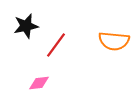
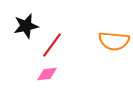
red line: moved 4 px left
pink diamond: moved 8 px right, 9 px up
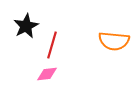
black star: rotated 15 degrees counterclockwise
red line: rotated 20 degrees counterclockwise
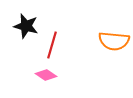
black star: rotated 30 degrees counterclockwise
pink diamond: moved 1 px left, 1 px down; rotated 40 degrees clockwise
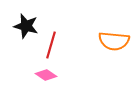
red line: moved 1 px left
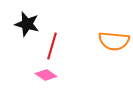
black star: moved 1 px right, 2 px up
red line: moved 1 px right, 1 px down
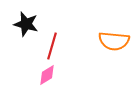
black star: moved 1 px left
pink diamond: moved 1 px right; rotated 65 degrees counterclockwise
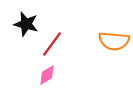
red line: moved 2 px up; rotated 20 degrees clockwise
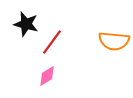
red line: moved 2 px up
pink diamond: moved 1 px down
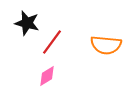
black star: moved 1 px right, 1 px up
orange semicircle: moved 8 px left, 4 px down
